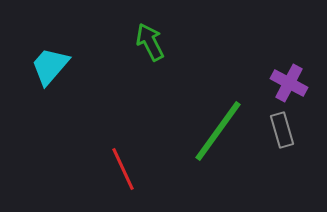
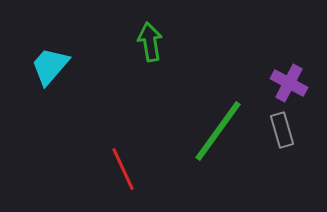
green arrow: rotated 18 degrees clockwise
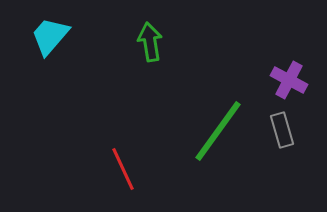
cyan trapezoid: moved 30 px up
purple cross: moved 3 px up
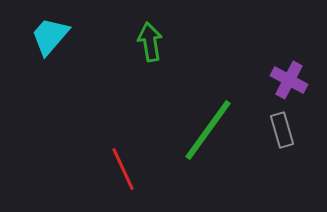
green line: moved 10 px left, 1 px up
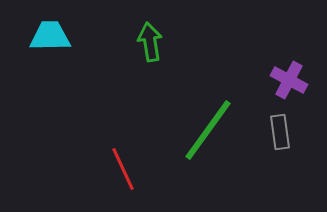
cyan trapezoid: rotated 48 degrees clockwise
gray rectangle: moved 2 px left, 2 px down; rotated 8 degrees clockwise
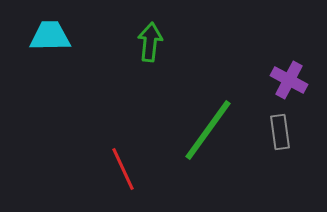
green arrow: rotated 15 degrees clockwise
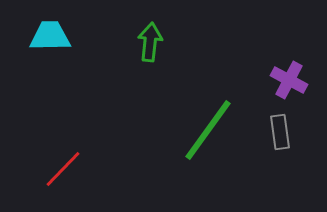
red line: moved 60 px left; rotated 69 degrees clockwise
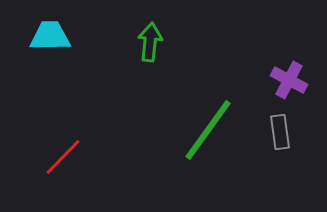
red line: moved 12 px up
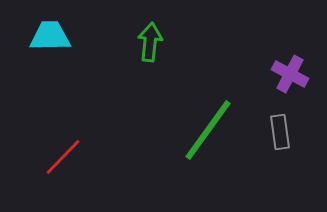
purple cross: moved 1 px right, 6 px up
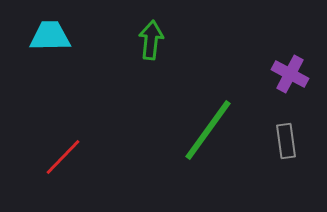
green arrow: moved 1 px right, 2 px up
gray rectangle: moved 6 px right, 9 px down
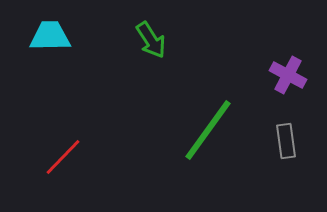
green arrow: rotated 141 degrees clockwise
purple cross: moved 2 px left, 1 px down
